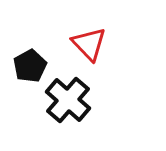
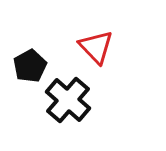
red triangle: moved 7 px right, 3 px down
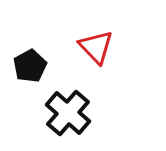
black cross: moved 13 px down
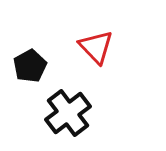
black cross: rotated 12 degrees clockwise
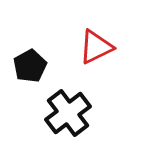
red triangle: rotated 48 degrees clockwise
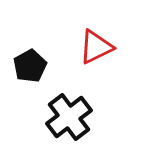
black cross: moved 1 px right, 4 px down
